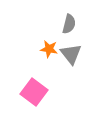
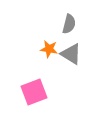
gray triangle: rotated 20 degrees counterclockwise
pink square: rotated 32 degrees clockwise
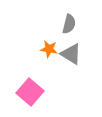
pink square: moved 4 px left; rotated 28 degrees counterclockwise
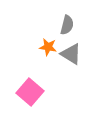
gray semicircle: moved 2 px left, 1 px down
orange star: moved 1 px left, 2 px up
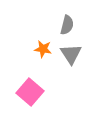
orange star: moved 5 px left, 2 px down
gray triangle: rotated 25 degrees clockwise
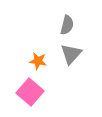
orange star: moved 5 px left, 12 px down
gray triangle: rotated 15 degrees clockwise
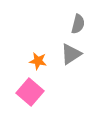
gray semicircle: moved 11 px right, 1 px up
gray triangle: rotated 15 degrees clockwise
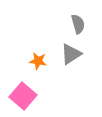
gray semicircle: rotated 30 degrees counterclockwise
pink square: moved 7 px left, 4 px down
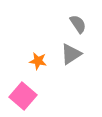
gray semicircle: rotated 18 degrees counterclockwise
